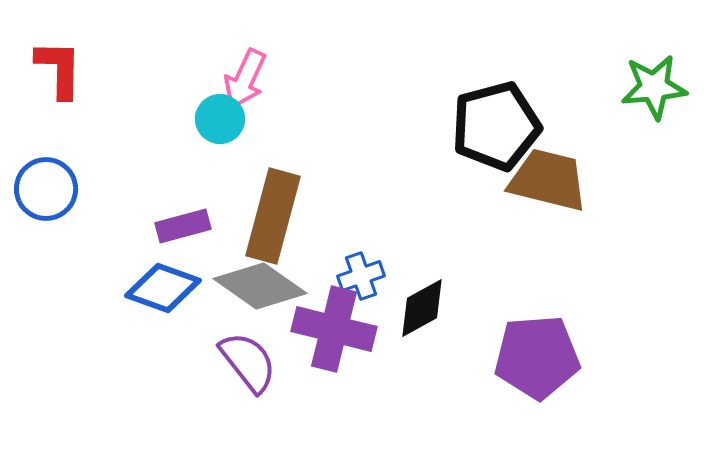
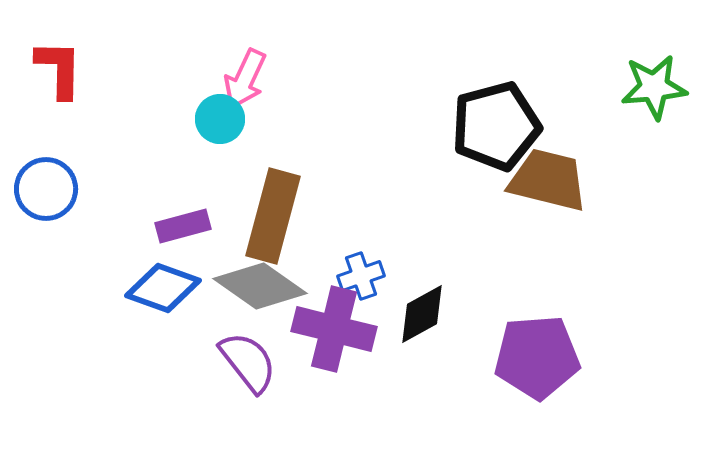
black diamond: moved 6 px down
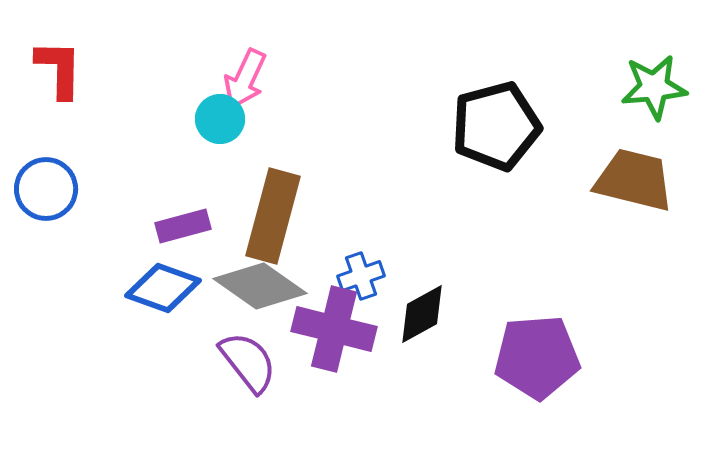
brown trapezoid: moved 86 px right
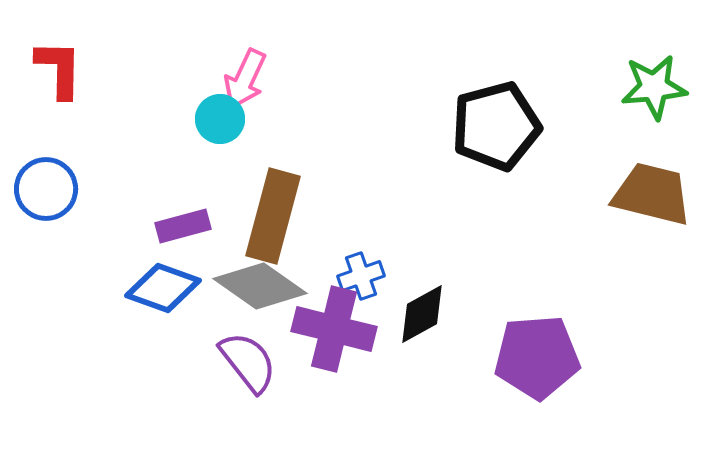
brown trapezoid: moved 18 px right, 14 px down
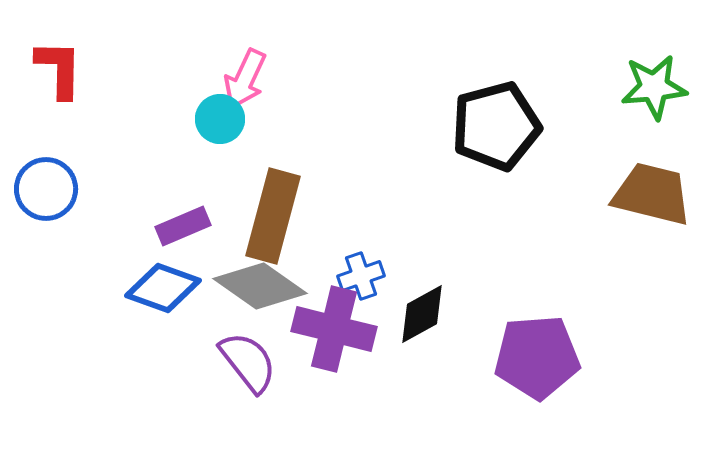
purple rectangle: rotated 8 degrees counterclockwise
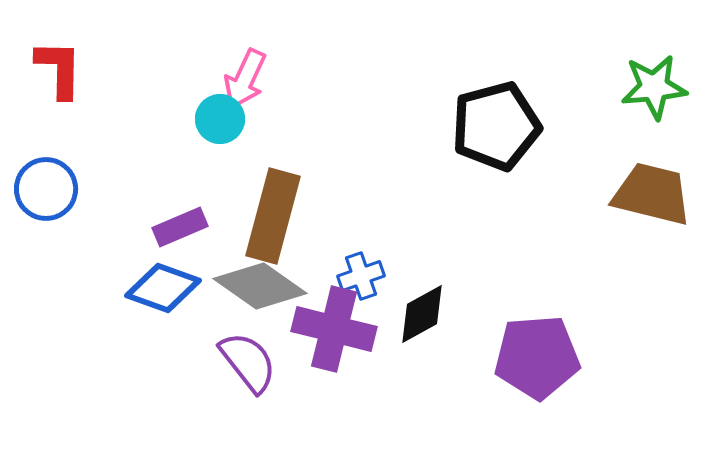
purple rectangle: moved 3 px left, 1 px down
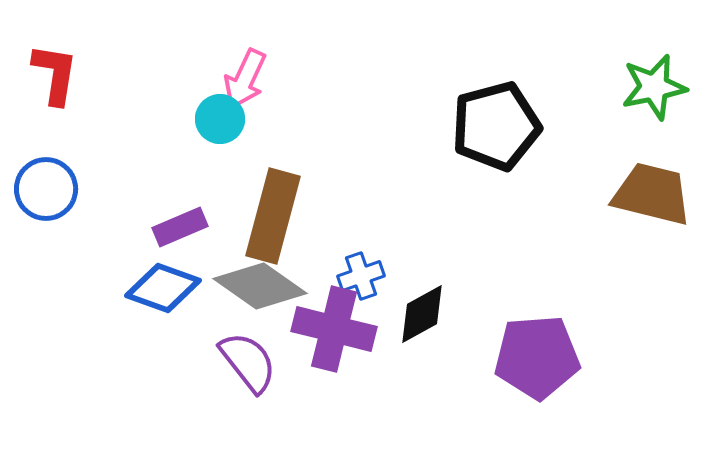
red L-shape: moved 4 px left, 5 px down; rotated 8 degrees clockwise
green star: rotated 6 degrees counterclockwise
